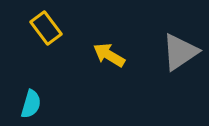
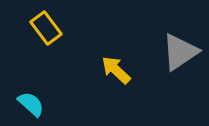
yellow arrow: moved 7 px right, 15 px down; rotated 12 degrees clockwise
cyan semicircle: rotated 64 degrees counterclockwise
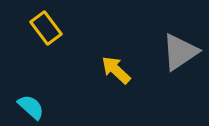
cyan semicircle: moved 3 px down
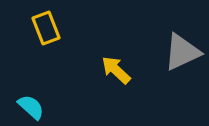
yellow rectangle: rotated 16 degrees clockwise
gray triangle: moved 2 px right; rotated 9 degrees clockwise
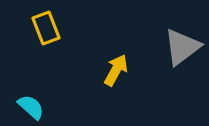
gray triangle: moved 5 px up; rotated 12 degrees counterclockwise
yellow arrow: rotated 76 degrees clockwise
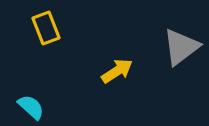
gray triangle: moved 1 px left
yellow arrow: moved 1 px right, 1 px down; rotated 28 degrees clockwise
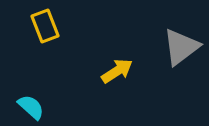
yellow rectangle: moved 1 px left, 2 px up
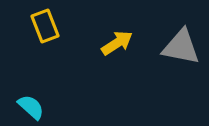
gray triangle: rotated 48 degrees clockwise
yellow arrow: moved 28 px up
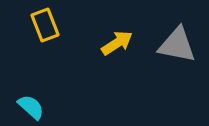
yellow rectangle: moved 1 px up
gray triangle: moved 4 px left, 2 px up
